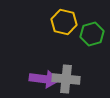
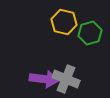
green hexagon: moved 2 px left, 1 px up
gray cross: rotated 16 degrees clockwise
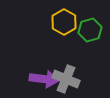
yellow hexagon: rotated 15 degrees clockwise
green hexagon: moved 3 px up
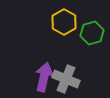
green hexagon: moved 2 px right, 3 px down
purple arrow: moved 2 px up; rotated 84 degrees counterclockwise
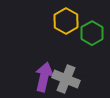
yellow hexagon: moved 2 px right, 1 px up
green hexagon: rotated 15 degrees counterclockwise
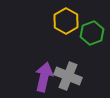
green hexagon: rotated 10 degrees clockwise
gray cross: moved 2 px right, 3 px up
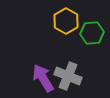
green hexagon: rotated 15 degrees clockwise
purple arrow: moved 1 px left, 1 px down; rotated 44 degrees counterclockwise
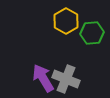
gray cross: moved 2 px left, 3 px down
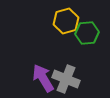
yellow hexagon: rotated 15 degrees clockwise
green hexagon: moved 5 px left
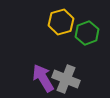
yellow hexagon: moved 5 px left, 1 px down
green hexagon: rotated 15 degrees counterclockwise
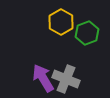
yellow hexagon: rotated 15 degrees counterclockwise
